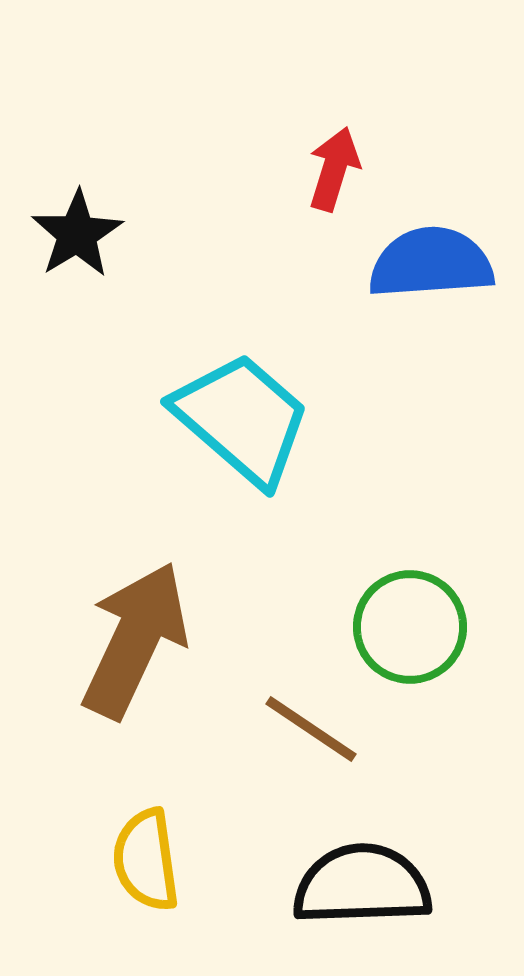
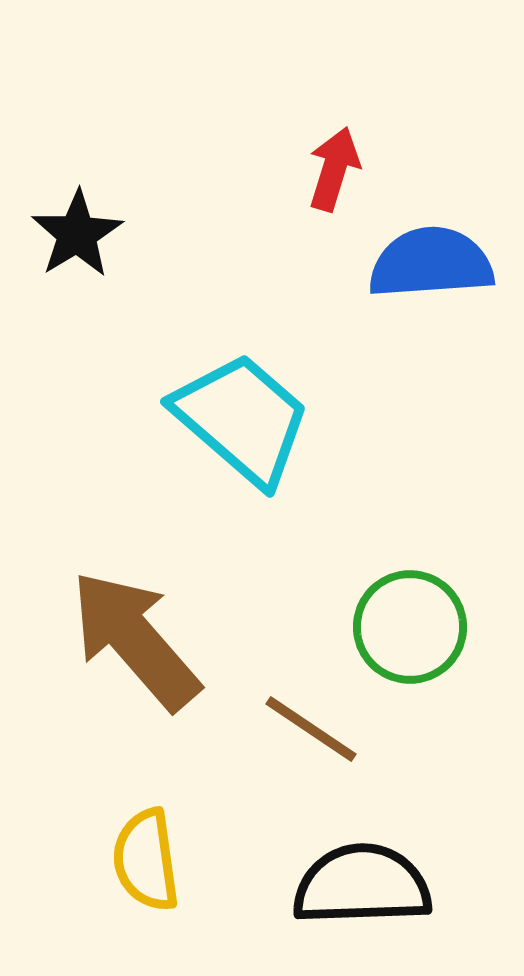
brown arrow: rotated 66 degrees counterclockwise
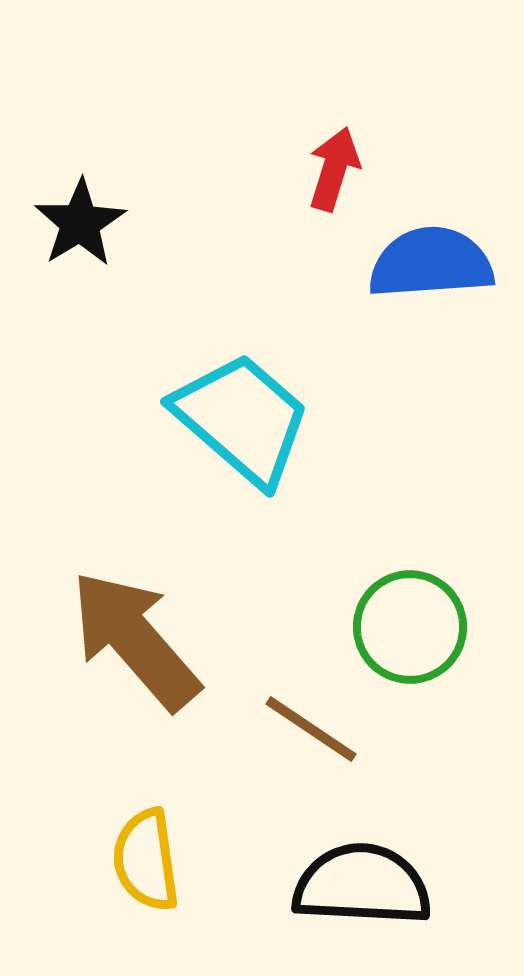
black star: moved 3 px right, 11 px up
black semicircle: rotated 5 degrees clockwise
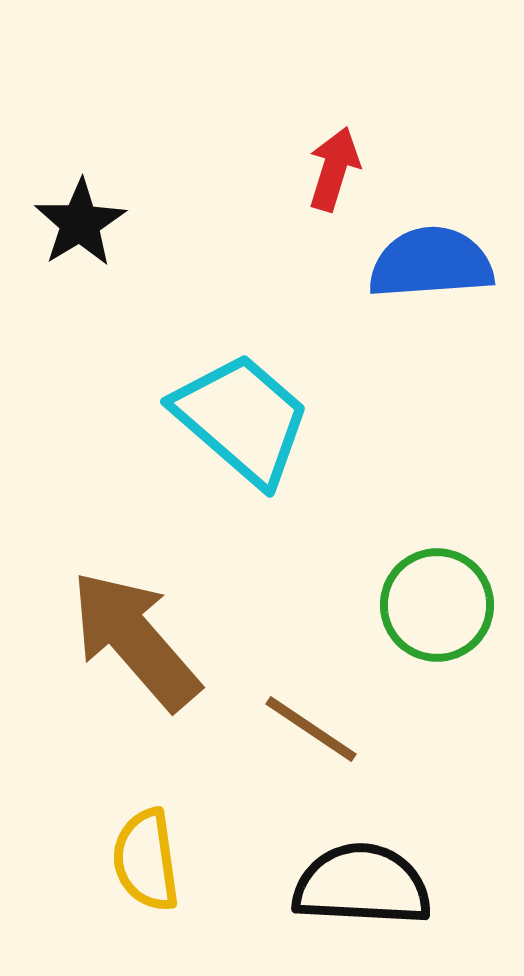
green circle: moved 27 px right, 22 px up
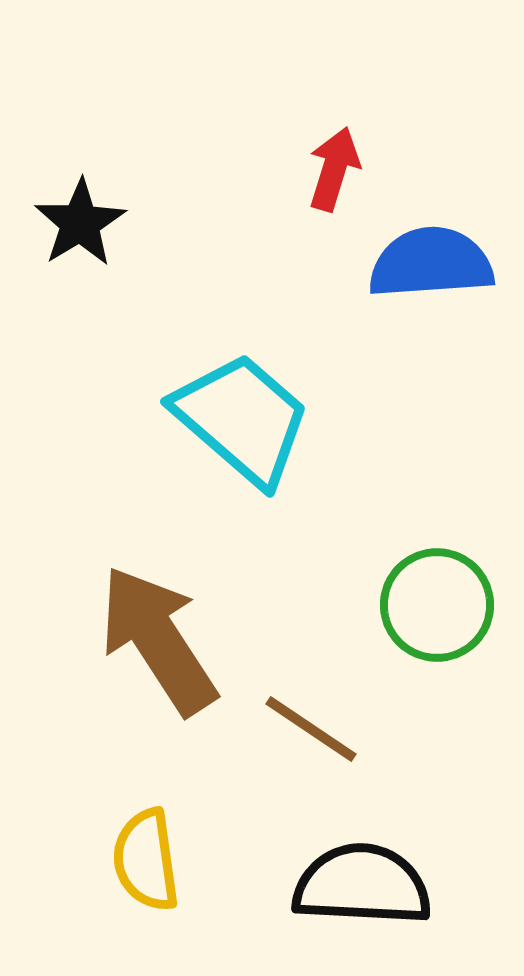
brown arrow: moved 23 px right; rotated 8 degrees clockwise
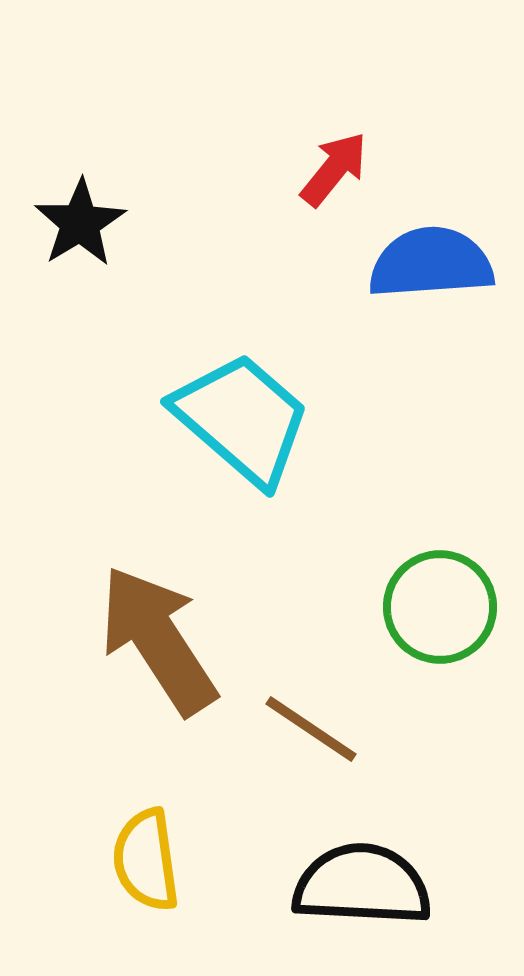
red arrow: rotated 22 degrees clockwise
green circle: moved 3 px right, 2 px down
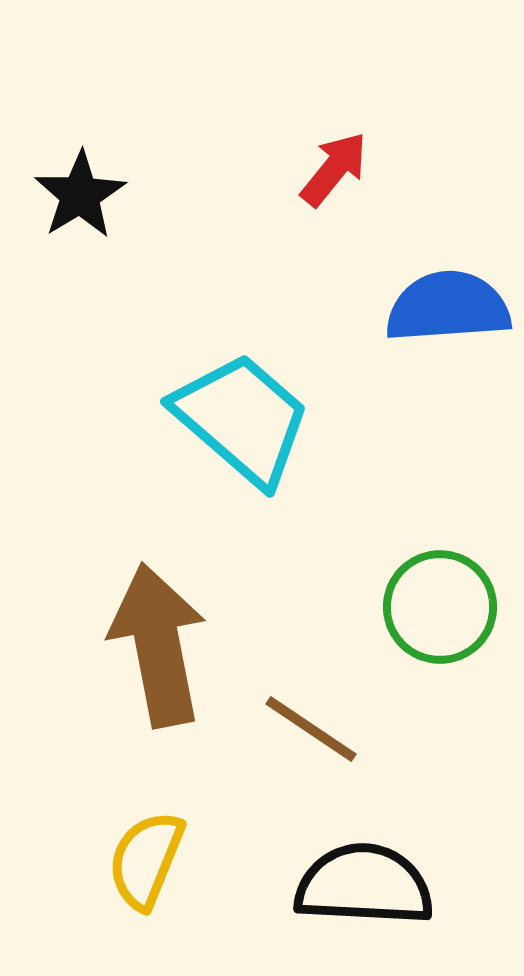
black star: moved 28 px up
blue semicircle: moved 17 px right, 44 px down
brown arrow: moved 5 px down; rotated 22 degrees clockwise
yellow semicircle: rotated 30 degrees clockwise
black semicircle: moved 2 px right
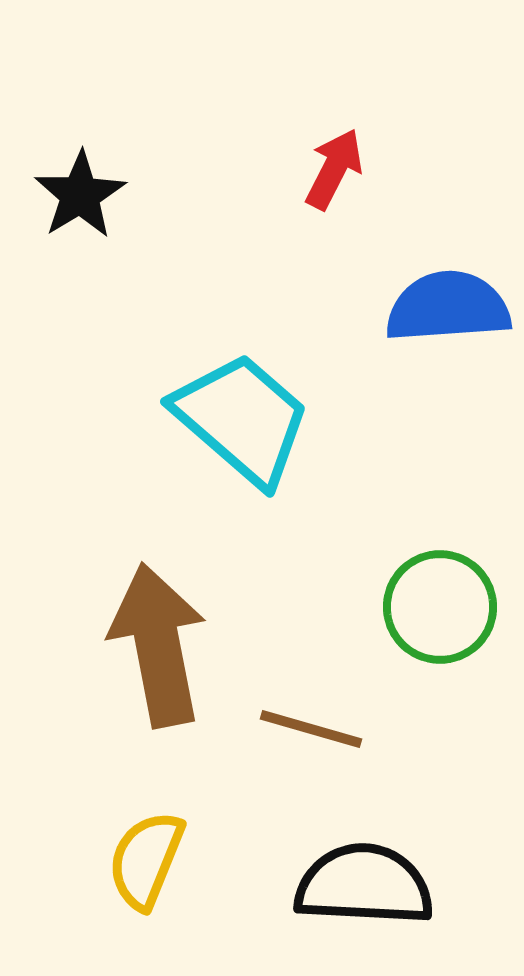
red arrow: rotated 12 degrees counterclockwise
brown line: rotated 18 degrees counterclockwise
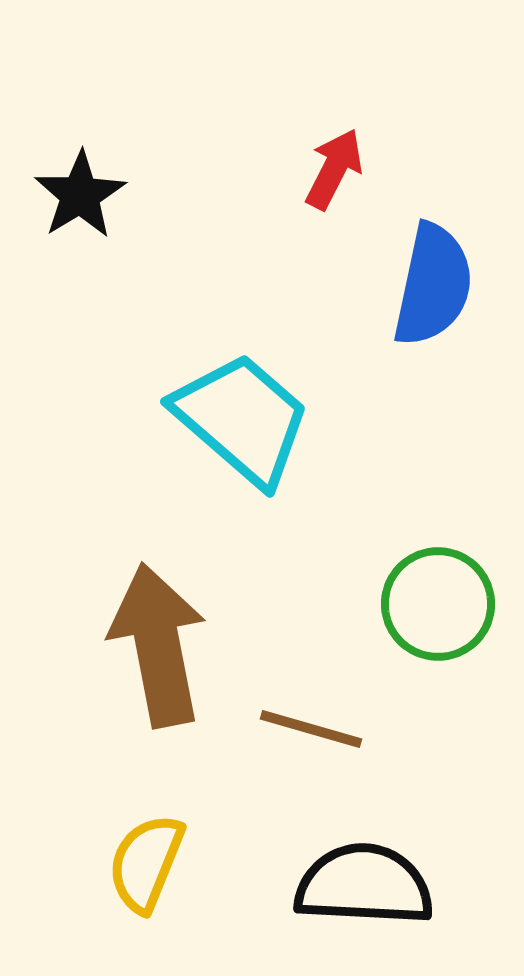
blue semicircle: moved 15 px left, 22 px up; rotated 106 degrees clockwise
green circle: moved 2 px left, 3 px up
yellow semicircle: moved 3 px down
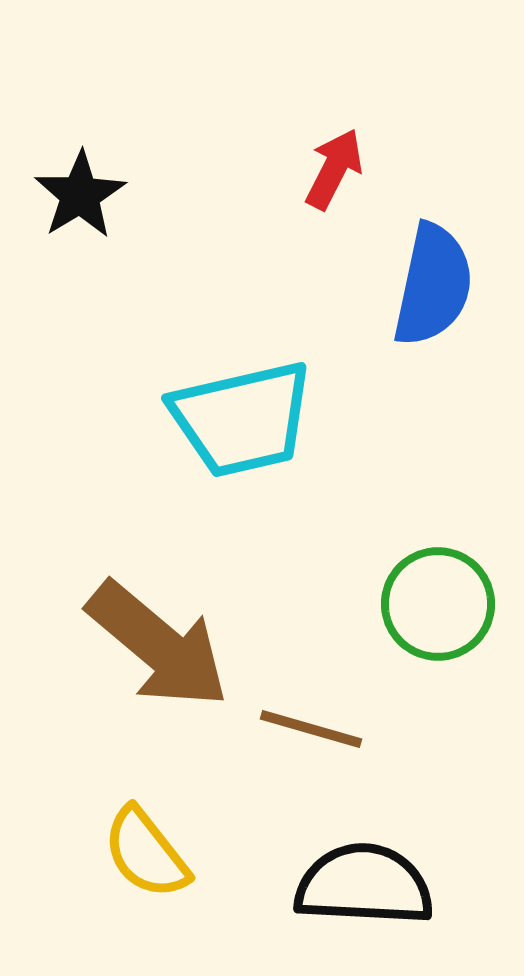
cyan trapezoid: rotated 126 degrees clockwise
brown arrow: rotated 141 degrees clockwise
yellow semicircle: moved 10 px up; rotated 60 degrees counterclockwise
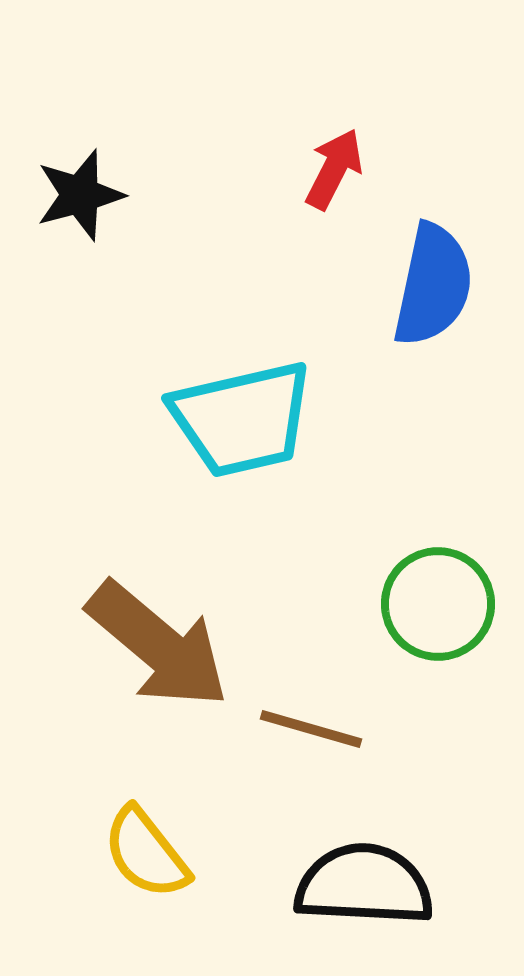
black star: rotated 16 degrees clockwise
